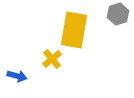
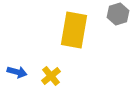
yellow cross: moved 1 px left, 17 px down
blue arrow: moved 4 px up
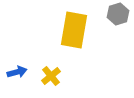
blue arrow: rotated 30 degrees counterclockwise
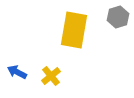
gray hexagon: moved 3 px down
blue arrow: rotated 138 degrees counterclockwise
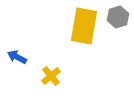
yellow rectangle: moved 10 px right, 4 px up
blue arrow: moved 15 px up
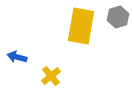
yellow rectangle: moved 3 px left
blue arrow: rotated 12 degrees counterclockwise
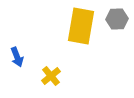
gray hexagon: moved 1 px left, 2 px down; rotated 15 degrees clockwise
blue arrow: rotated 126 degrees counterclockwise
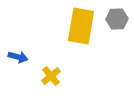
blue arrow: moved 1 px right; rotated 54 degrees counterclockwise
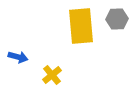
yellow rectangle: rotated 15 degrees counterclockwise
yellow cross: moved 1 px right, 1 px up
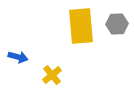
gray hexagon: moved 5 px down
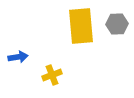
blue arrow: rotated 24 degrees counterclockwise
yellow cross: rotated 18 degrees clockwise
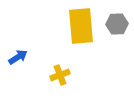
blue arrow: rotated 24 degrees counterclockwise
yellow cross: moved 8 px right
